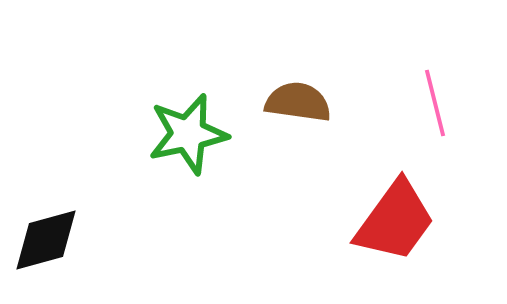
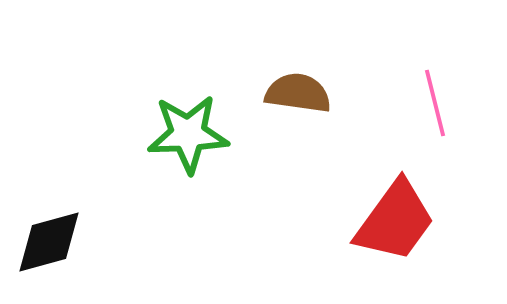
brown semicircle: moved 9 px up
green star: rotated 10 degrees clockwise
black diamond: moved 3 px right, 2 px down
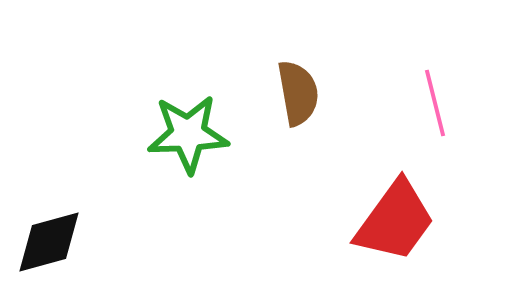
brown semicircle: rotated 72 degrees clockwise
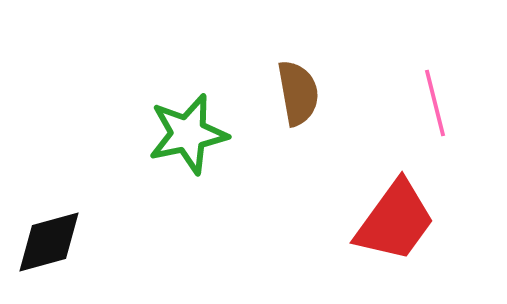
green star: rotated 10 degrees counterclockwise
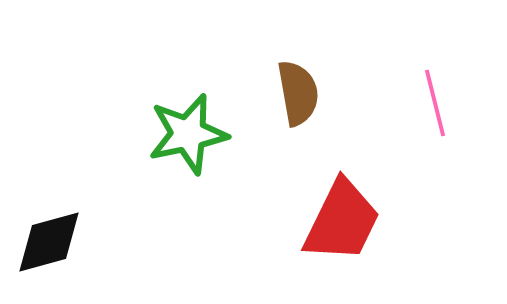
red trapezoid: moved 53 px left; rotated 10 degrees counterclockwise
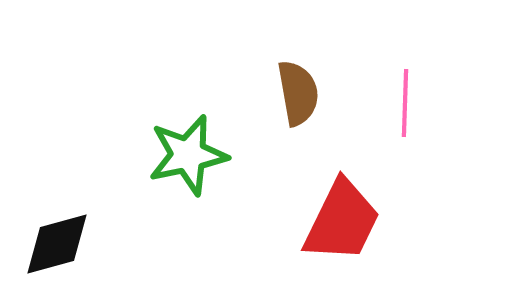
pink line: moved 30 px left; rotated 16 degrees clockwise
green star: moved 21 px down
black diamond: moved 8 px right, 2 px down
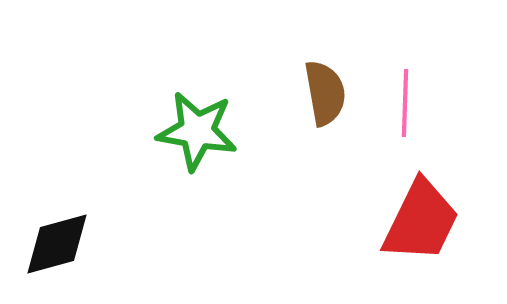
brown semicircle: moved 27 px right
green star: moved 9 px right, 24 px up; rotated 22 degrees clockwise
red trapezoid: moved 79 px right
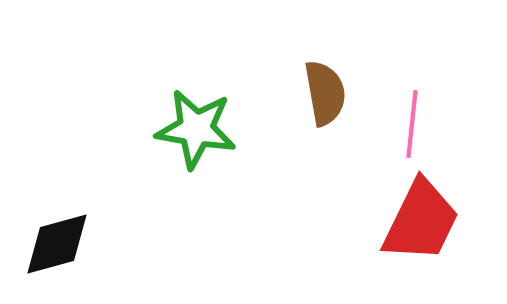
pink line: moved 7 px right, 21 px down; rotated 4 degrees clockwise
green star: moved 1 px left, 2 px up
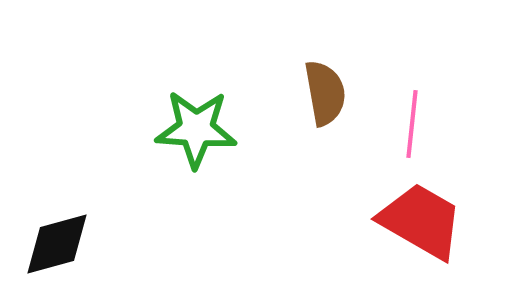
green star: rotated 6 degrees counterclockwise
red trapezoid: rotated 86 degrees counterclockwise
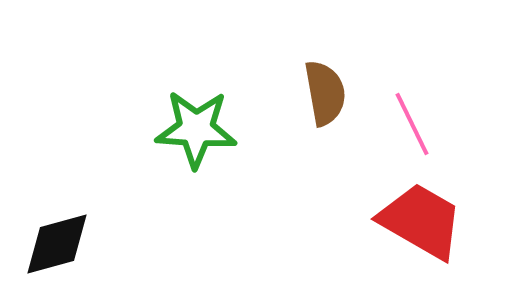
pink line: rotated 32 degrees counterclockwise
